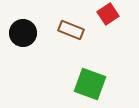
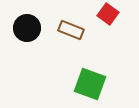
red square: rotated 20 degrees counterclockwise
black circle: moved 4 px right, 5 px up
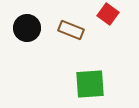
green square: rotated 24 degrees counterclockwise
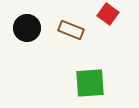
green square: moved 1 px up
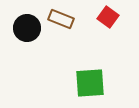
red square: moved 3 px down
brown rectangle: moved 10 px left, 11 px up
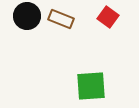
black circle: moved 12 px up
green square: moved 1 px right, 3 px down
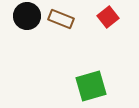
red square: rotated 15 degrees clockwise
green square: rotated 12 degrees counterclockwise
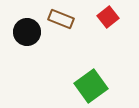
black circle: moved 16 px down
green square: rotated 20 degrees counterclockwise
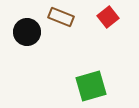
brown rectangle: moved 2 px up
green square: rotated 20 degrees clockwise
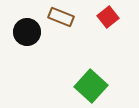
green square: rotated 32 degrees counterclockwise
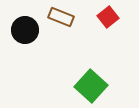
black circle: moved 2 px left, 2 px up
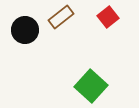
brown rectangle: rotated 60 degrees counterclockwise
